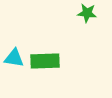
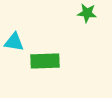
cyan triangle: moved 16 px up
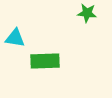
cyan triangle: moved 1 px right, 4 px up
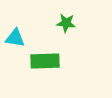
green star: moved 21 px left, 10 px down
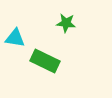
green rectangle: rotated 28 degrees clockwise
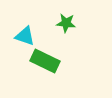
cyan triangle: moved 10 px right, 2 px up; rotated 10 degrees clockwise
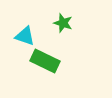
green star: moved 3 px left; rotated 12 degrees clockwise
